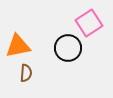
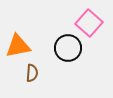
pink square: rotated 16 degrees counterclockwise
brown semicircle: moved 6 px right
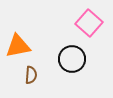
black circle: moved 4 px right, 11 px down
brown semicircle: moved 1 px left, 2 px down
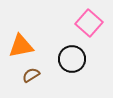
orange triangle: moved 3 px right
brown semicircle: rotated 126 degrees counterclockwise
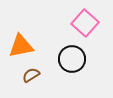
pink square: moved 4 px left
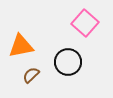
black circle: moved 4 px left, 3 px down
brown semicircle: rotated 12 degrees counterclockwise
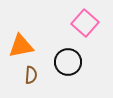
brown semicircle: rotated 138 degrees clockwise
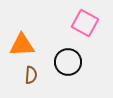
pink square: rotated 12 degrees counterclockwise
orange triangle: moved 1 px right, 1 px up; rotated 8 degrees clockwise
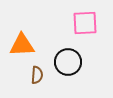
pink square: rotated 32 degrees counterclockwise
brown semicircle: moved 6 px right
